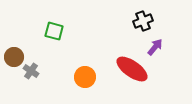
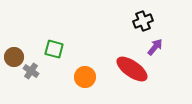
green square: moved 18 px down
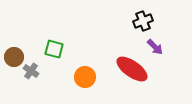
purple arrow: rotated 96 degrees clockwise
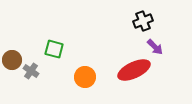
brown circle: moved 2 px left, 3 px down
red ellipse: moved 2 px right, 1 px down; rotated 60 degrees counterclockwise
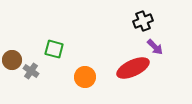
red ellipse: moved 1 px left, 2 px up
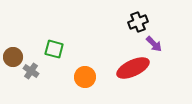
black cross: moved 5 px left, 1 px down
purple arrow: moved 1 px left, 3 px up
brown circle: moved 1 px right, 3 px up
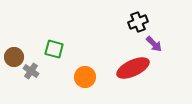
brown circle: moved 1 px right
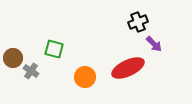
brown circle: moved 1 px left, 1 px down
red ellipse: moved 5 px left
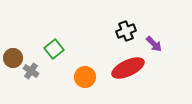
black cross: moved 12 px left, 9 px down
green square: rotated 36 degrees clockwise
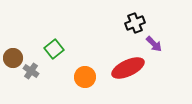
black cross: moved 9 px right, 8 px up
